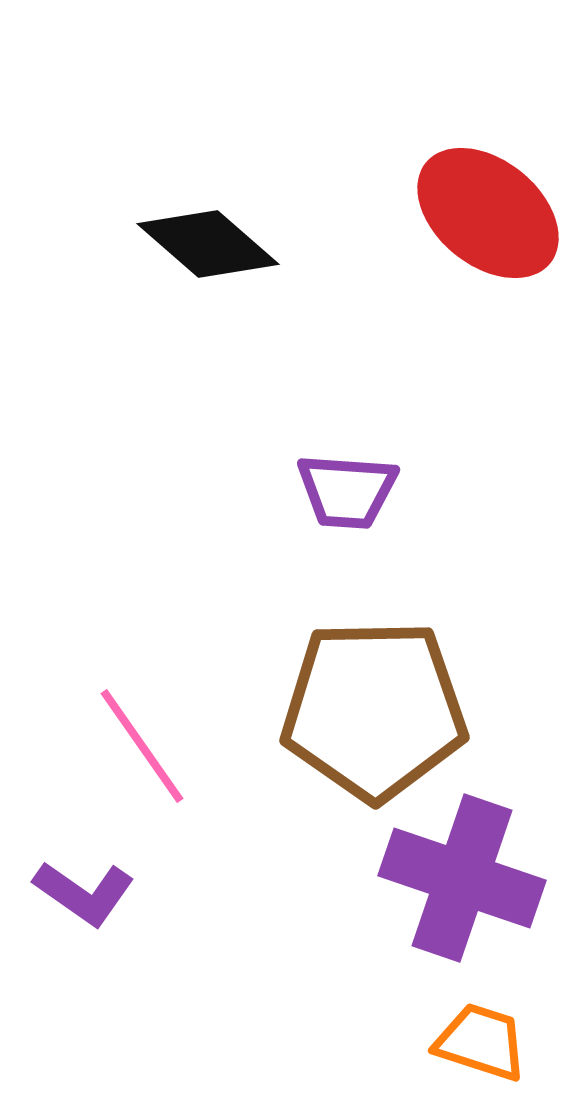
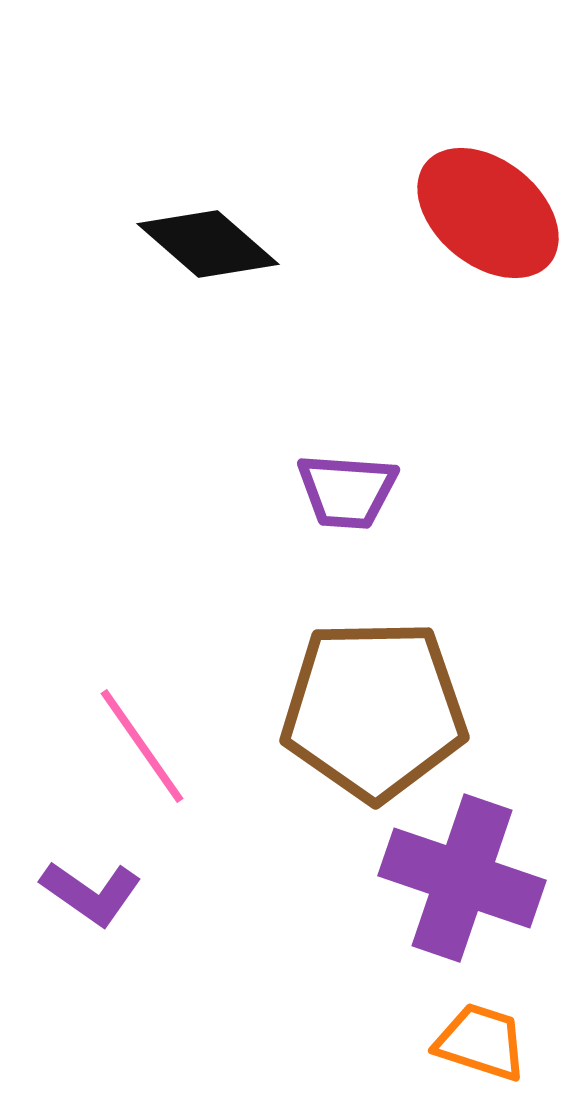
purple L-shape: moved 7 px right
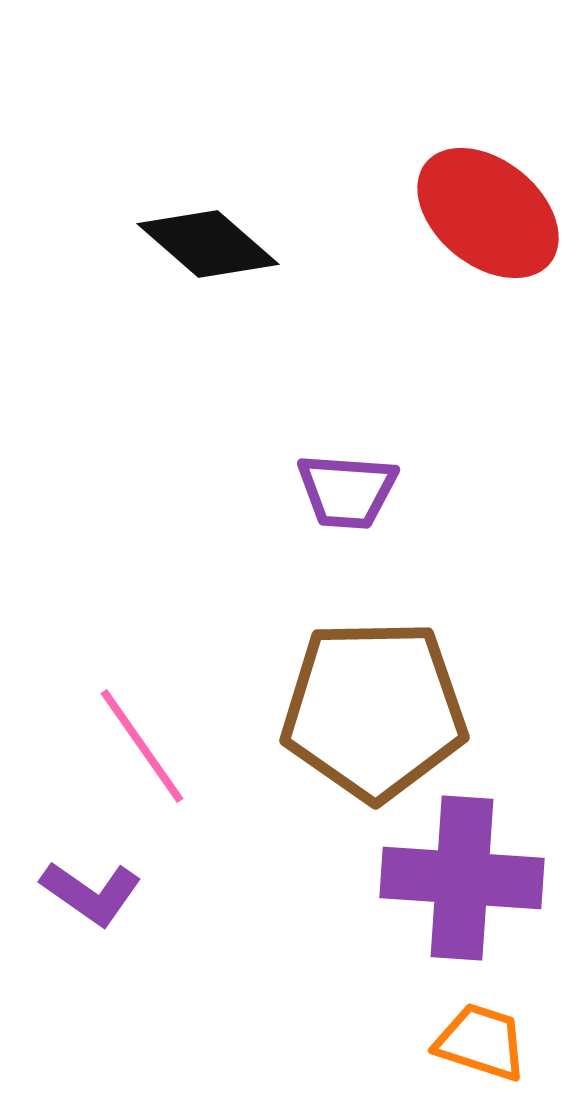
purple cross: rotated 15 degrees counterclockwise
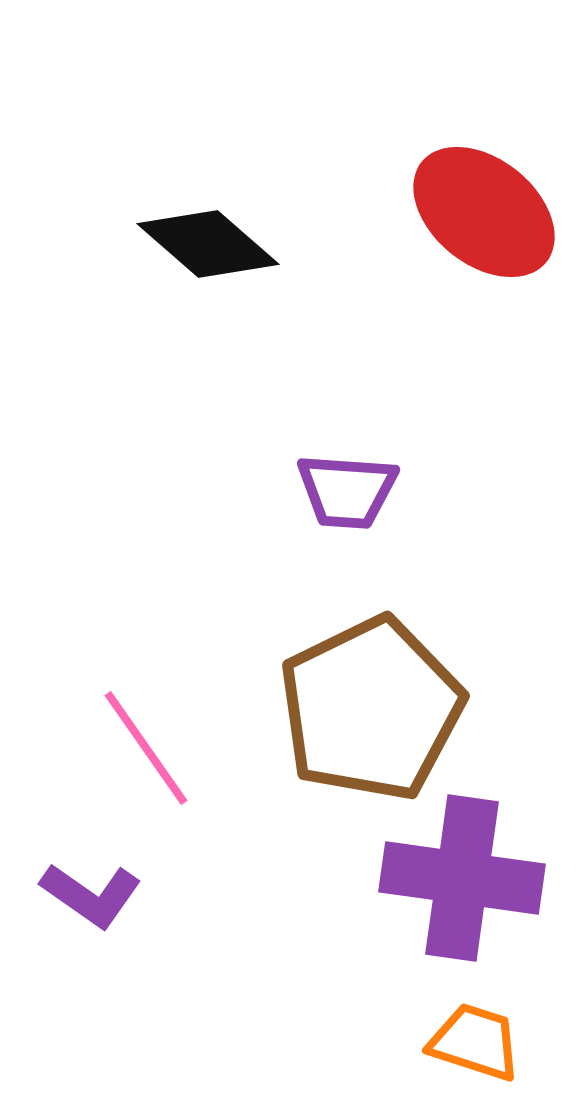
red ellipse: moved 4 px left, 1 px up
brown pentagon: moved 3 px left, 1 px up; rotated 25 degrees counterclockwise
pink line: moved 4 px right, 2 px down
purple cross: rotated 4 degrees clockwise
purple L-shape: moved 2 px down
orange trapezoid: moved 6 px left
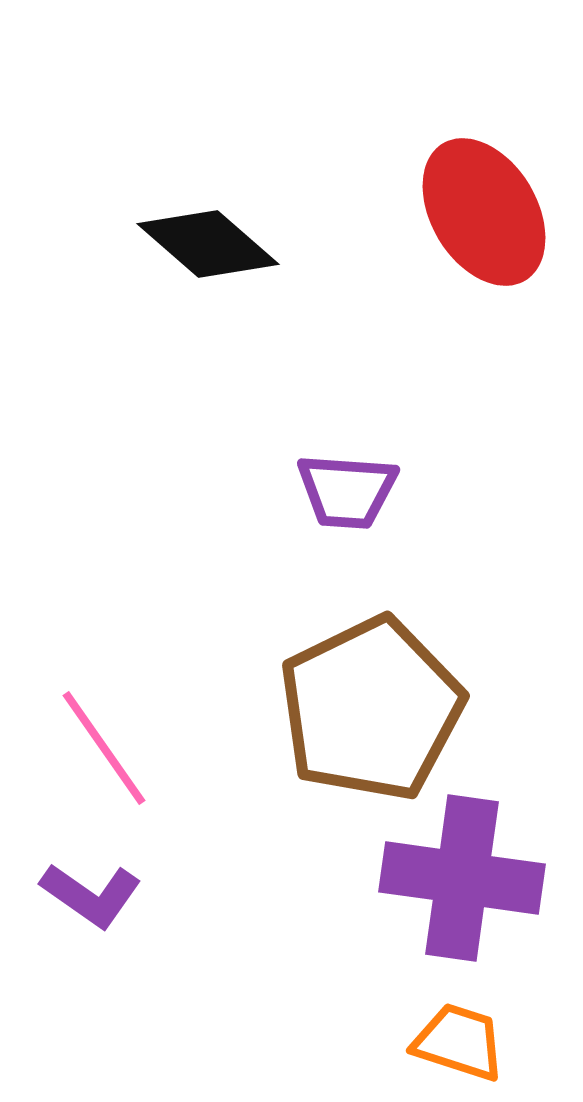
red ellipse: rotated 20 degrees clockwise
pink line: moved 42 px left
orange trapezoid: moved 16 px left
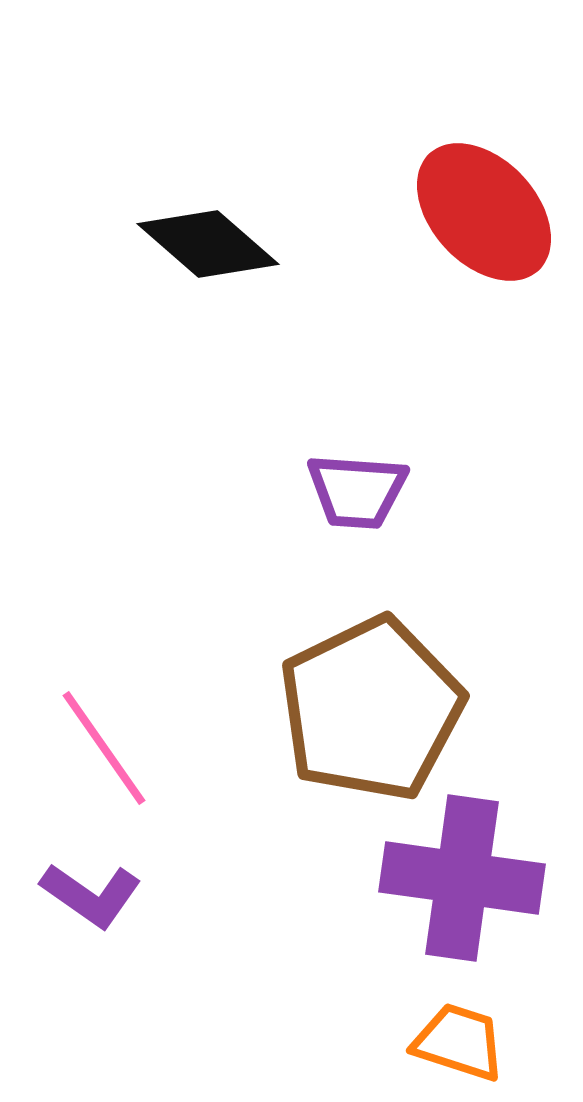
red ellipse: rotated 12 degrees counterclockwise
purple trapezoid: moved 10 px right
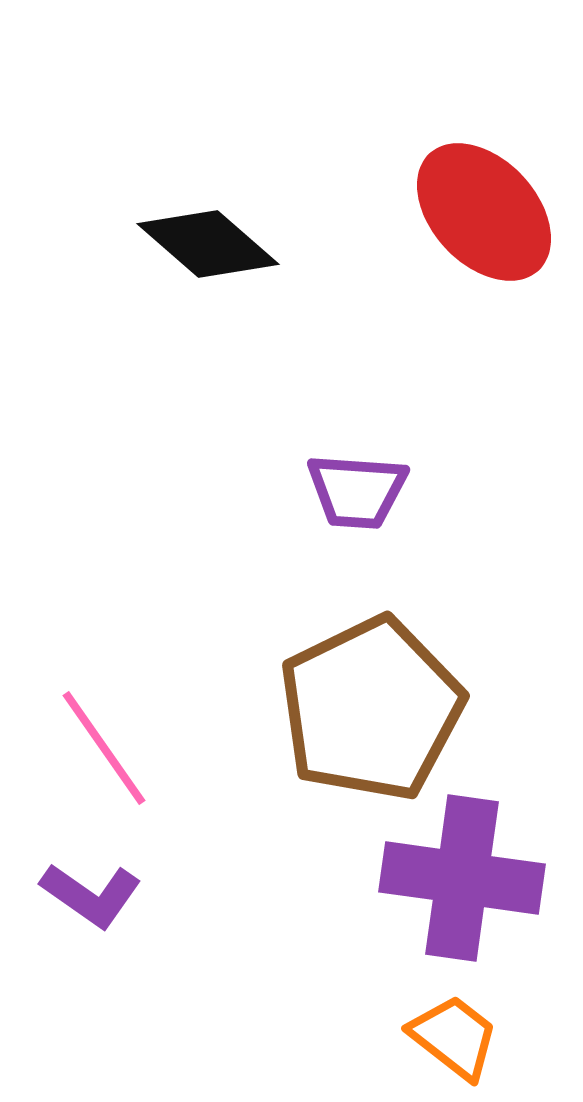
orange trapezoid: moved 5 px left, 5 px up; rotated 20 degrees clockwise
